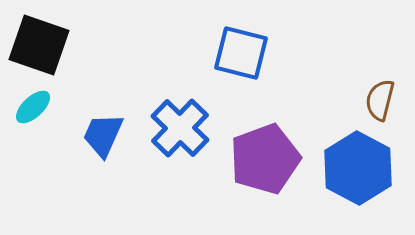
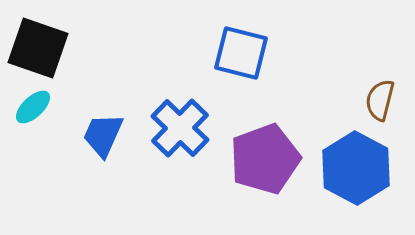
black square: moved 1 px left, 3 px down
blue hexagon: moved 2 px left
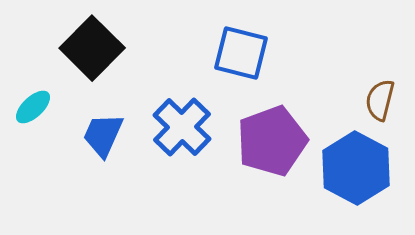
black square: moved 54 px right; rotated 26 degrees clockwise
blue cross: moved 2 px right, 1 px up
purple pentagon: moved 7 px right, 18 px up
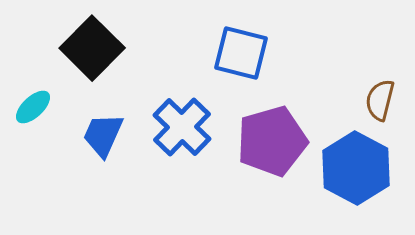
purple pentagon: rotated 4 degrees clockwise
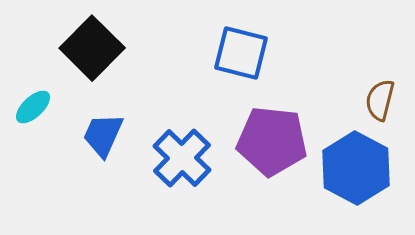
blue cross: moved 31 px down
purple pentagon: rotated 22 degrees clockwise
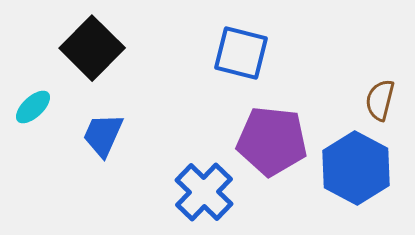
blue cross: moved 22 px right, 34 px down
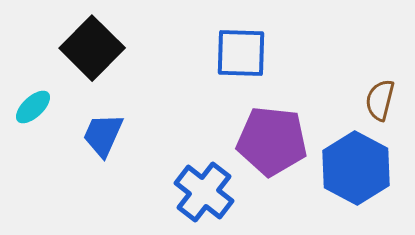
blue square: rotated 12 degrees counterclockwise
blue cross: rotated 6 degrees counterclockwise
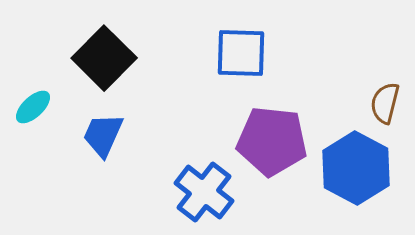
black square: moved 12 px right, 10 px down
brown semicircle: moved 5 px right, 3 px down
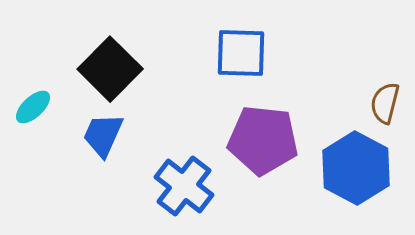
black square: moved 6 px right, 11 px down
purple pentagon: moved 9 px left, 1 px up
blue cross: moved 20 px left, 6 px up
